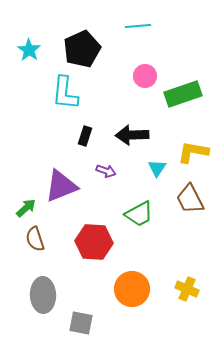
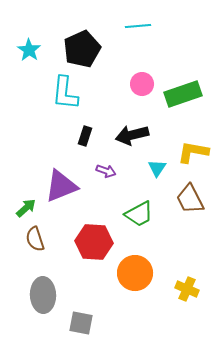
pink circle: moved 3 px left, 8 px down
black arrow: rotated 12 degrees counterclockwise
orange circle: moved 3 px right, 16 px up
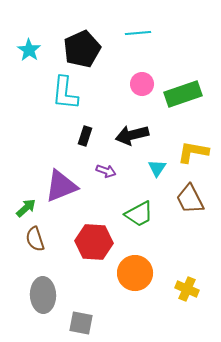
cyan line: moved 7 px down
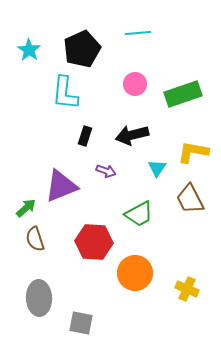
pink circle: moved 7 px left
gray ellipse: moved 4 px left, 3 px down
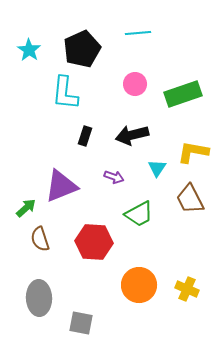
purple arrow: moved 8 px right, 6 px down
brown semicircle: moved 5 px right
orange circle: moved 4 px right, 12 px down
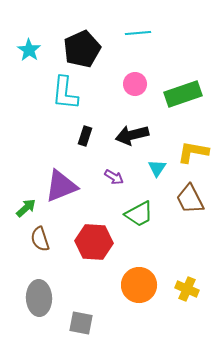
purple arrow: rotated 12 degrees clockwise
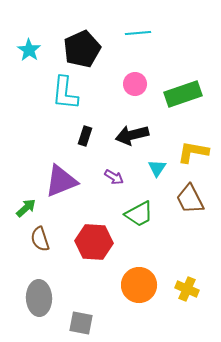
purple triangle: moved 5 px up
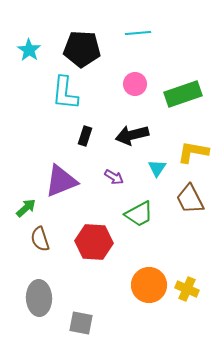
black pentagon: rotated 27 degrees clockwise
orange circle: moved 10 px right
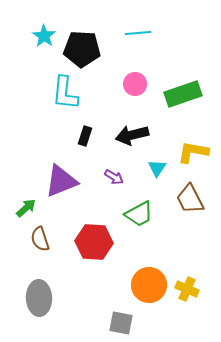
cyan star: moved 15 px right, 14 px up
gray square: moved 40 px right
